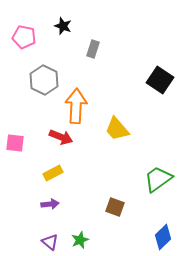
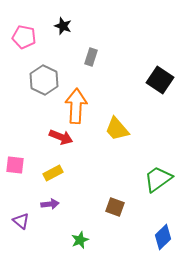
gray rectangle: moved 2 px left, 8 px down
pink square: moved 22 px down
purple triangle: moved 29 px left, 21 px up
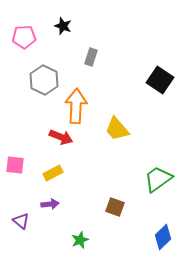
pink pentagon: rotated 15 degrees counterclockwise
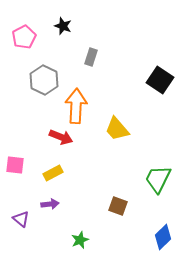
pink pentagon: rotated 25 degrees counterclockwise
green trapezoid: rotated 28 degrees counterclockwise
brown square: moved 3 px right, 1 px up
purple triangle: moved 2 px up
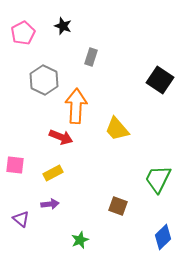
pink pentagon: moved 1 px left, 4 px up
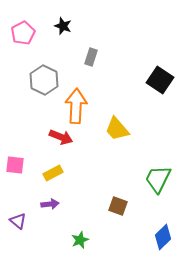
purple triangle: moved 3 px left, 2 px down
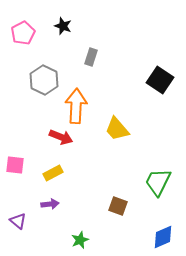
green trapezoid: moved 3 px down
blue diamond: rotated 20 degrees clockwise
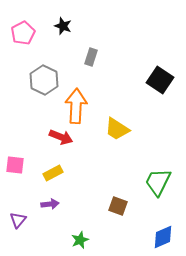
yellow trapezoid: rotated 16 degrees counterclockwise
purple triangle: moved 1 px up; rotated 30 degrees clockwise
